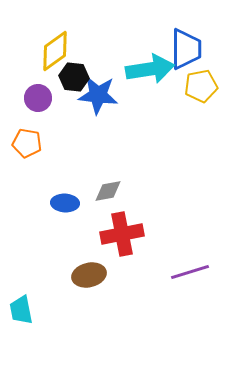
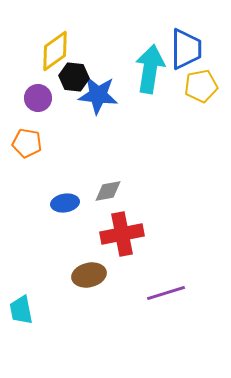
cyan arrow: rotated 72 degrees counterclockwise
blue ellipse: rotated 12 degrees counterclockwise
purple line: moved 24 px left, 21 px down
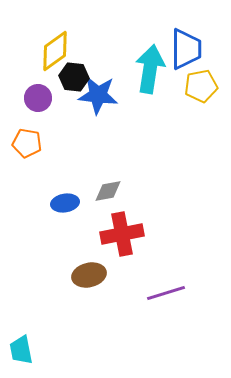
cyan trapezoid: moved 40 px down
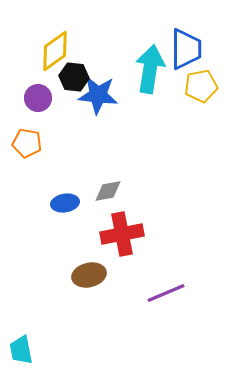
purple line: rotated 6 degrees counterclockwise
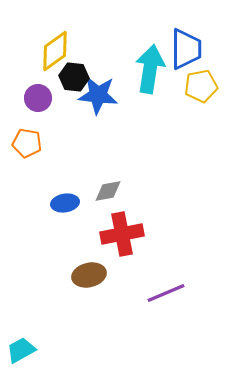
cyan trapezoid: rotated 72 degrees clockwise
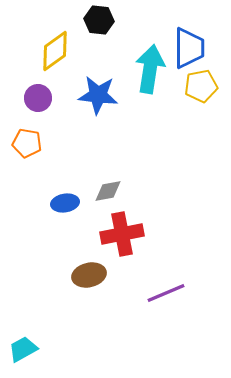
blue trapezoid: moved 3 px right, 1 px up
black hexagon: moved 25 px right, 57 px up
cyan trapezoid: moved 2 px right, 1 px up
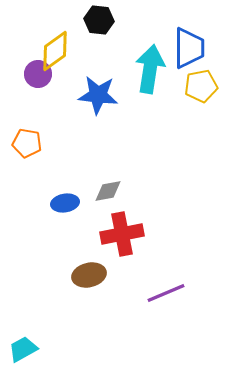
purple circle: moved 24 px up
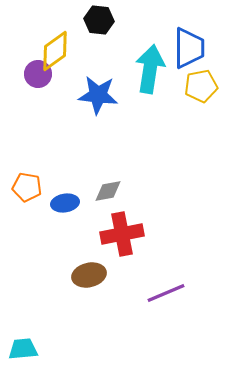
orange pentagon: moved 44 px down
cyan trapezoid: rotated 24 degrees clockwise
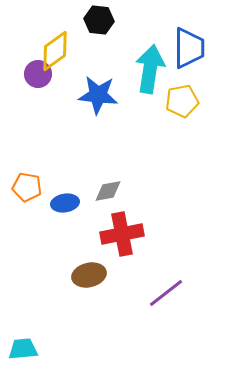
yellow pentagon: moved 19 px left, 15 px down
purple line: rotated 15 degrees counterclockwise
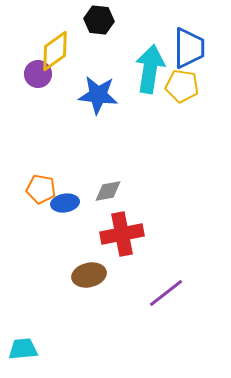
yellow pentagon: moved 15 px up; rotated 20 degrees clockwise
orange pentagon: moved 14 px right, 2 px down
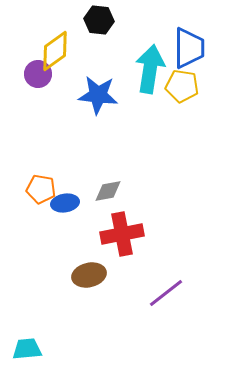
cyan trapezoid: moved 4 px right
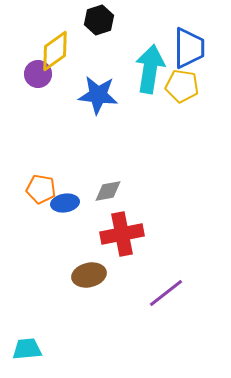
black hexagon: rotated 24 degrees counterclockwise
